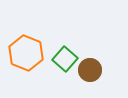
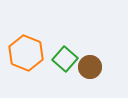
brown circle: moved 3 px up
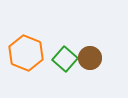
brown circle: moved 9 px up
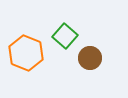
green square: moved 23 px up
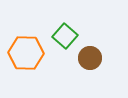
orange hexagon: rotated 20 degrees counterclockwise
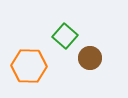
orange hexagon: moved 3 px right, 13 px down
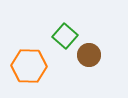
brown circle: moved 1 px left, 3 px up
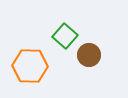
orange hexagon: moved 1 px right
